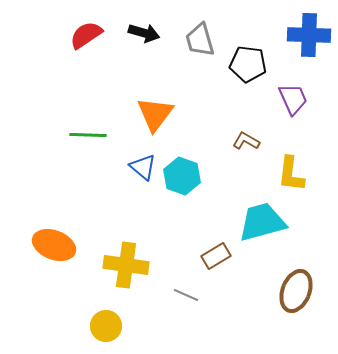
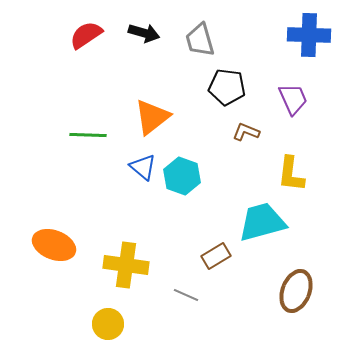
black pentagon: moved 21 px left, 23 px down
orange triangle: moved 3 px left, 3 px down; rotated 15 degrees clockwise
brown L-shape: moved 9 px up; rotated 8 degrees counterclockwise
yellow circle: moved 2 px right, 2 px up
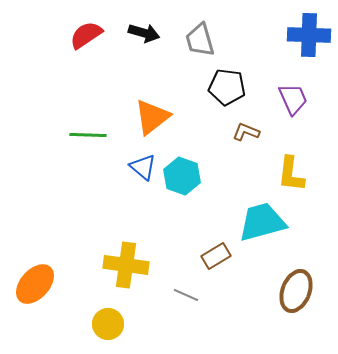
orange ellipse: moved 19 px left, 39 px down; rotated 69 degrees counterclockwise
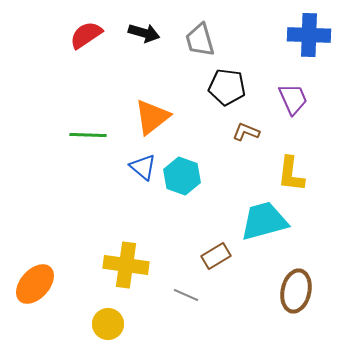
cyan trapezoid: moved 2 px right, 1 px up
brown ellipse: rotated 9 degrees counterclockwise
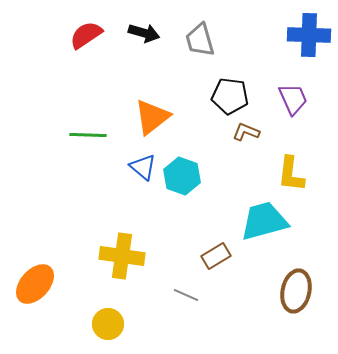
black pentagon: moved 3 px right, 9 px down
yellow cross: moved 4 px left, 9 px up
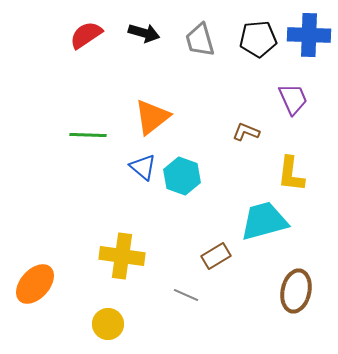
black pentagon: moved 28 px right, 57 px up; rotated 12 degrees counterclockwise
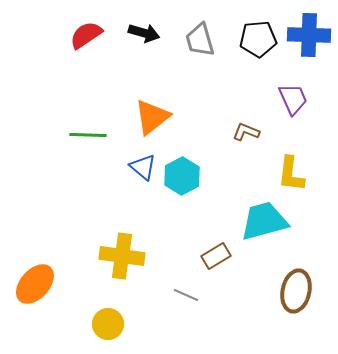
cyan hexagon: rotated 12 degrees clockwise
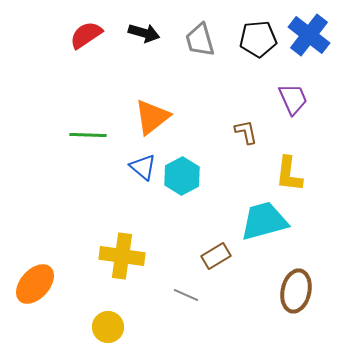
blue cross: rotated 36 degrees clockwise
brown L-shape: rotated 56 degrees clockwise
yellow L-shape: moved 2 px left
yellow circle: moved 3 px down
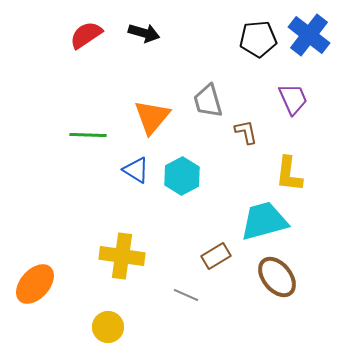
gray trapezoid: moved 8 px right, 61 px down
orange triangle: rotated 12 degrees counterclockwise
blue triangle: moved 7 px left, 3 px down; rotated 8 degrees counterclockwise
brown ellipse: moved 19 px left, 14 px up; rotated 51 degrees counterclockwise
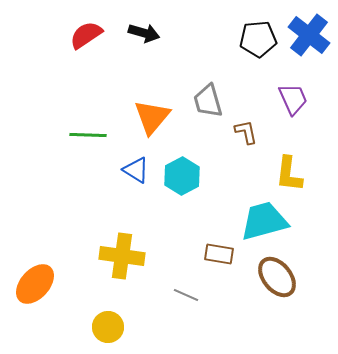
brown rectangle: moved 3 px right, 2 px up; rotated 40 degrees clockwise
